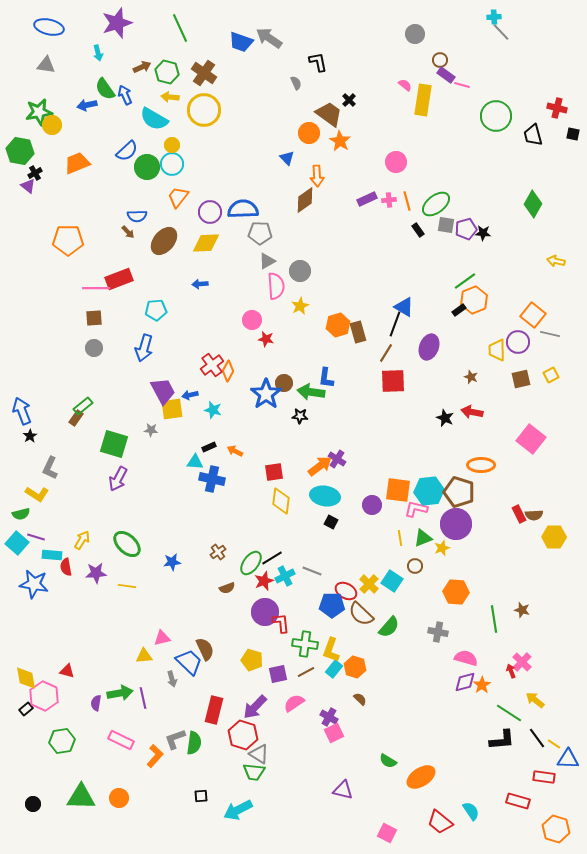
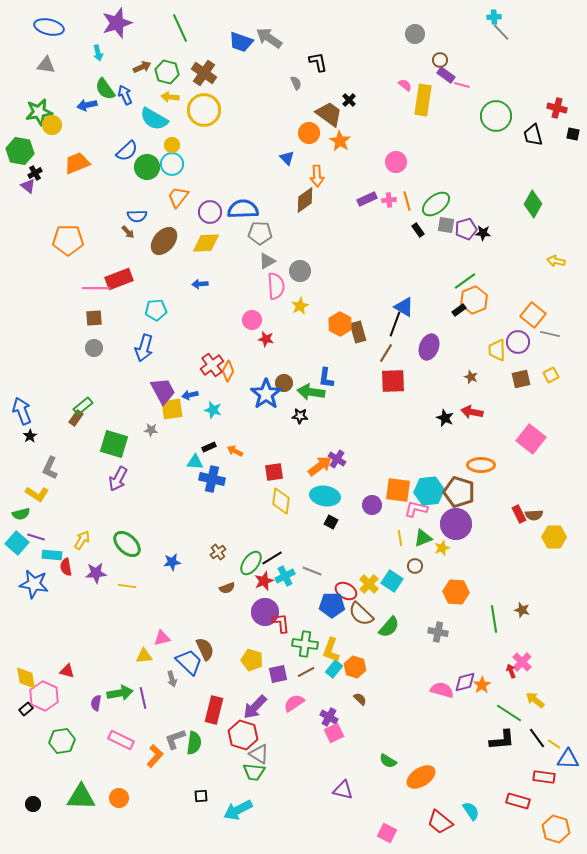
orange hexagon at (338, 325): moved 2 px right, 1 px up; rotated 15 degrees counterclockwise
pink semicircle at (466, 658): moved 24 px left, 32 px down
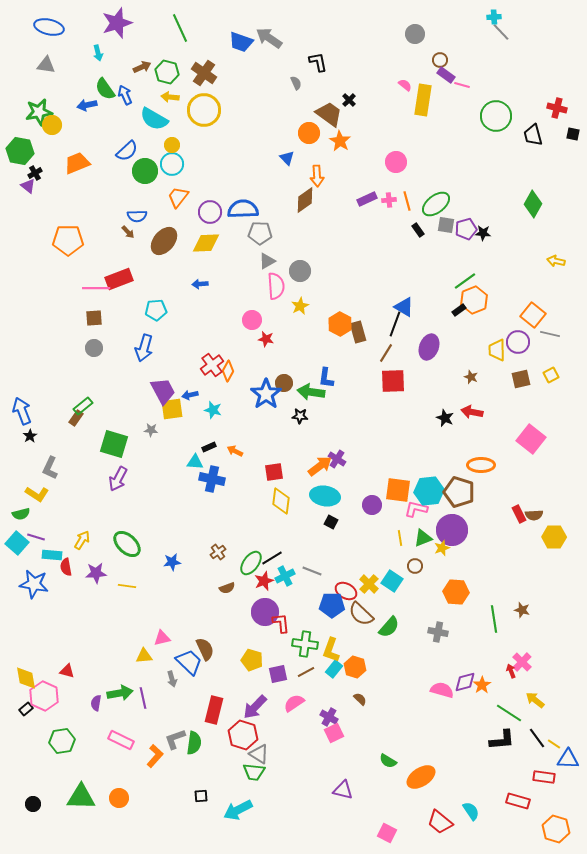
green circle at (147, 167): moved 2 px left, 4 px down
purple circle at (456, 524): moved 4 px left, 6 px down
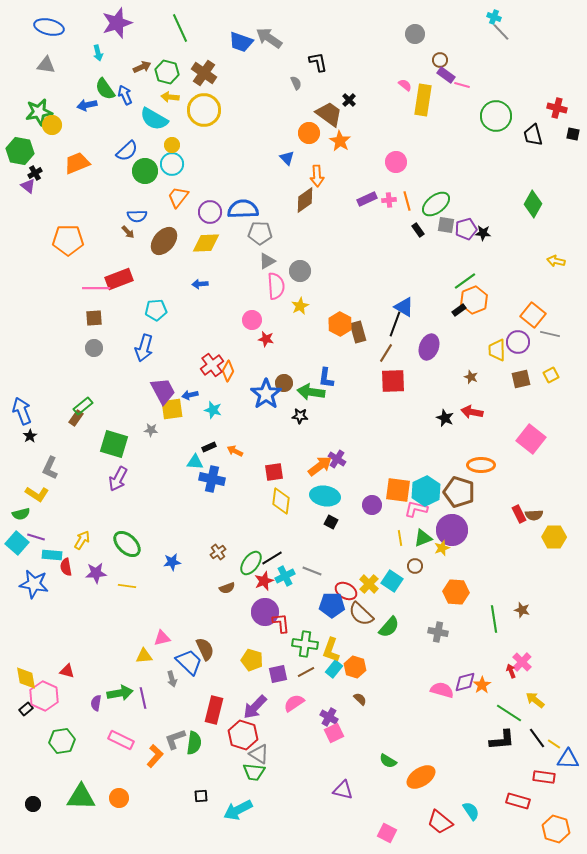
cyan cross at (494, 17): rotated 24 degrees clockwise
cyan hexagon at (429, 491): moved 3 px left; rotated 20 degrees counterclockwise
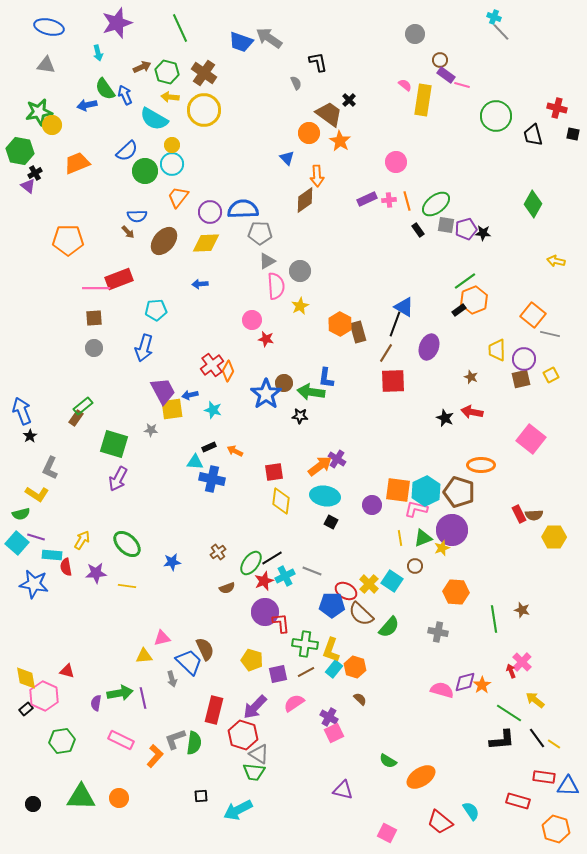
purple circle at (518, 342): moved 6 px right, 17 px down
blue triangle at (568, 759): moved 27 px down
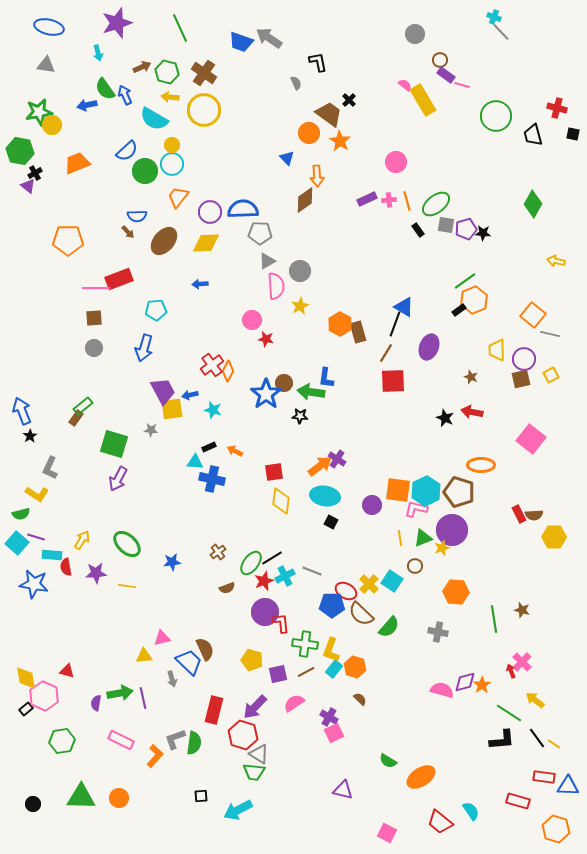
yellow rectangle at (423, 100): rotated 40 degrees counterclockwise
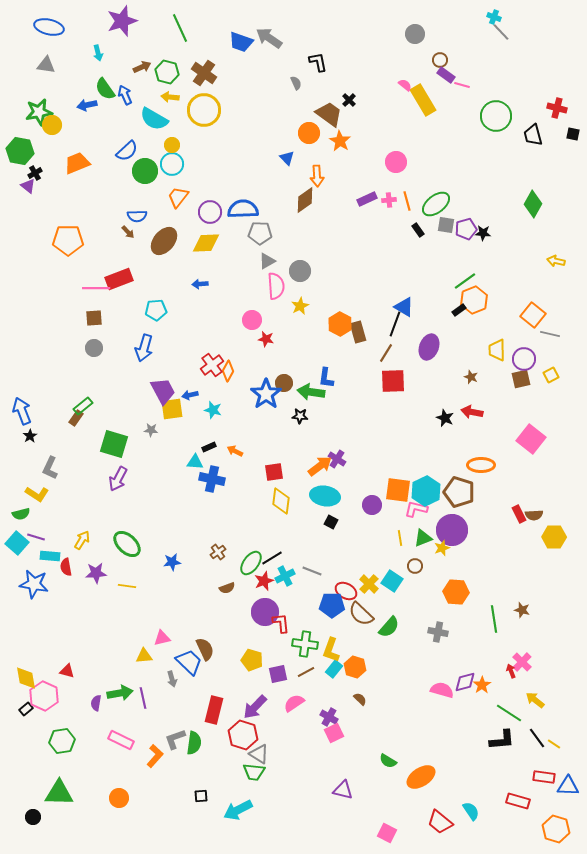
purple star at (117, 23): moved 5 px right, 2 px up
cyan rectangle at (52, 555): moved 2 px left, 1 px down
green triangle at (81, 797): moved 22 px left, 4 px up
black circle at (33, 804): moved 13 px down
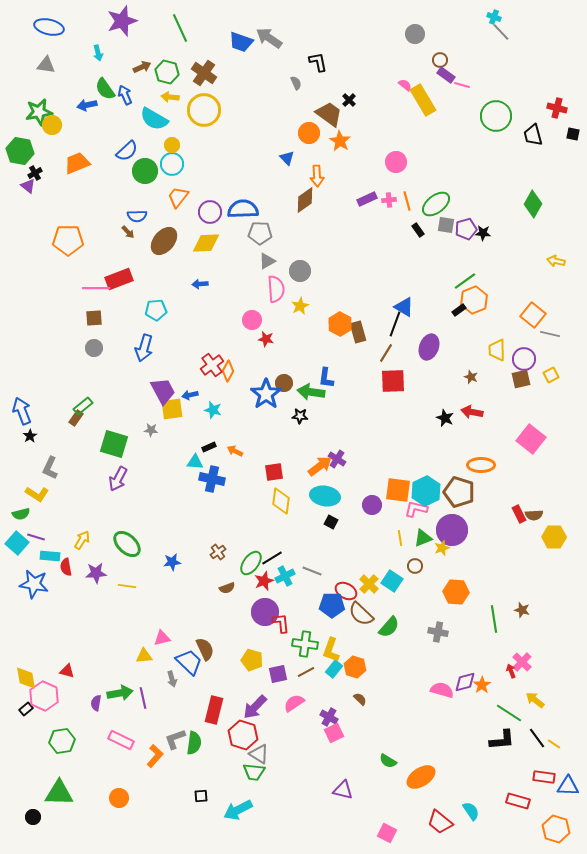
pink semicircle at (276, 286): moved 3 px down
